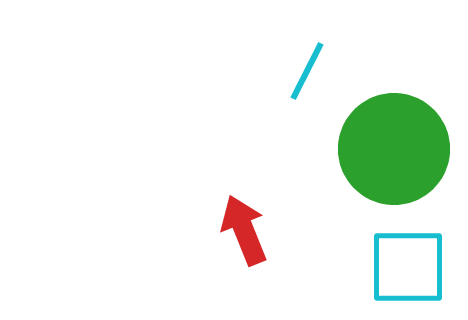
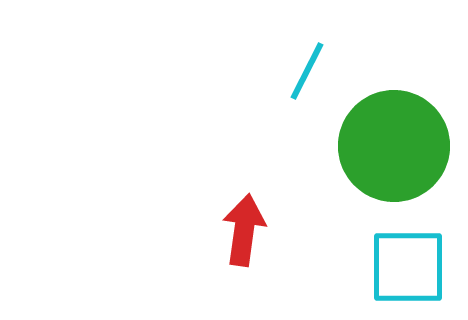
green circle: moved 3 px up
red arrow: rotated 30 degrees clockwise
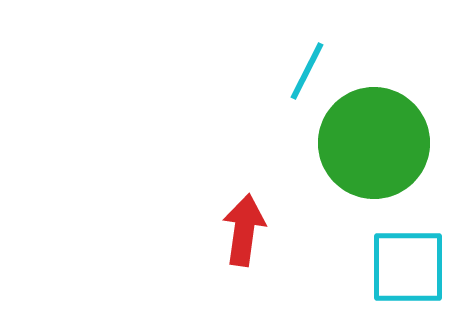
green circle: moved 20 px left, 3 px up
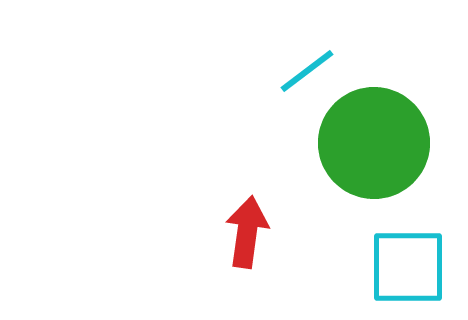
cyan line: rotated 26 degrees clockwise
red arrow: moved 3 px right, 2 px down
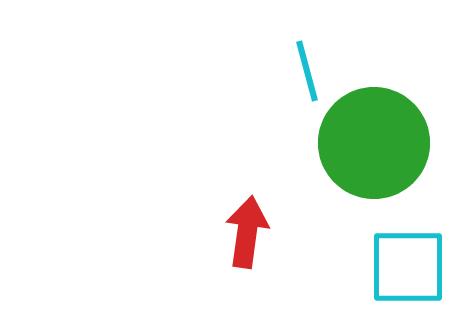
cyan line: rotated 68 degrees counterclockwise
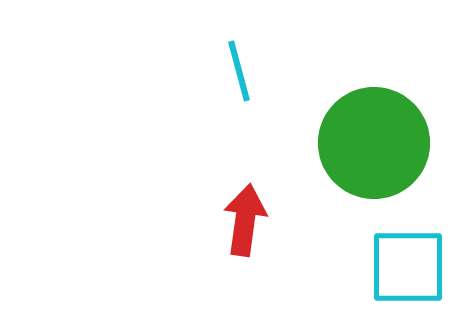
cyan line: moved 68 px left
red arrow: moved 2 px left, 12 px up
